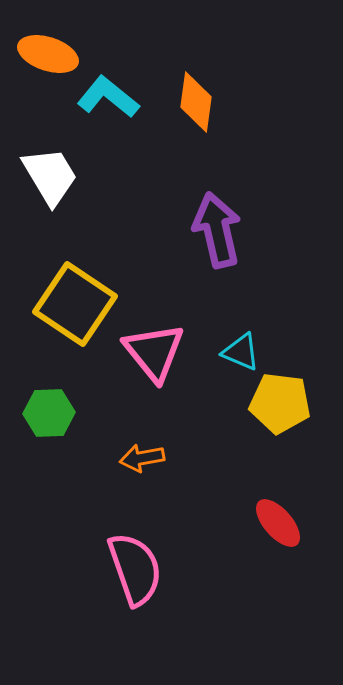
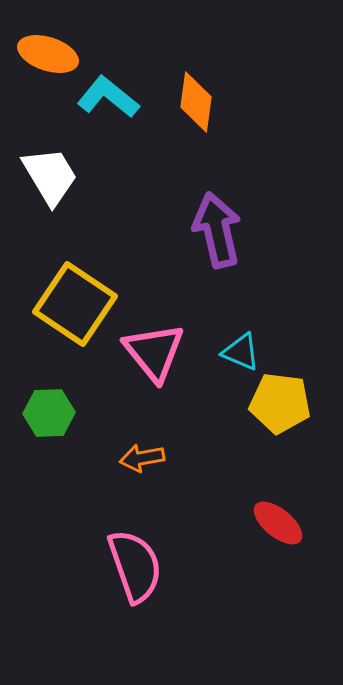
red ellipse: rotated 10 degrees counterclockwise
pink semicircle: moved 3 px up
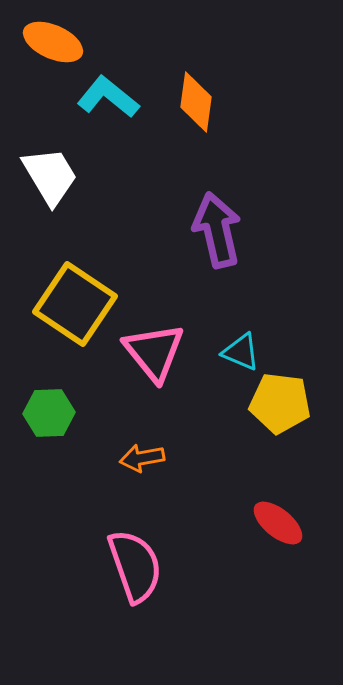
orange ellipse: moved 5 px right, 12 px up; rotated 6 degrees clockwise
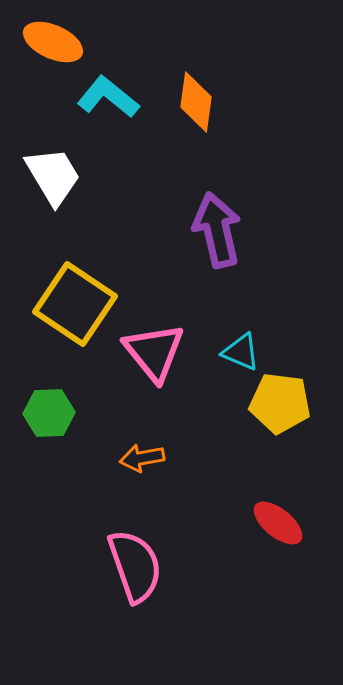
white trapezoid: moved 3 px right
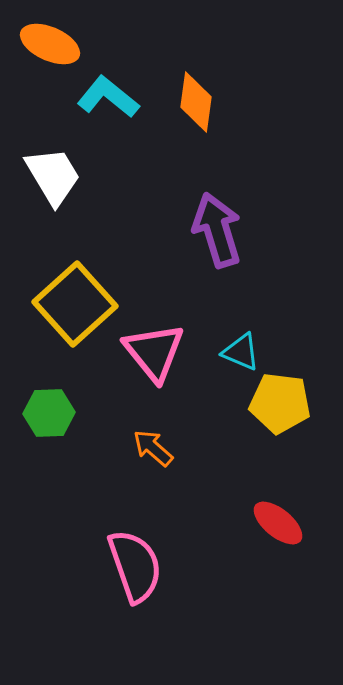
orange ellipse: moved 3 px left, 2 px down
purple arrow: rotated 4 degrees counterclockwise
yellow square: rotated 14 degrees clockwise
orange arrow: moved 11 px right, 10 px up; rotated 51 degrees clockwise
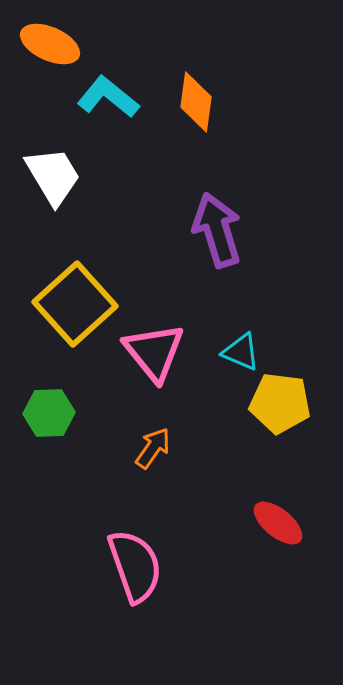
orange arrow: rotated 84 degrees clockwise
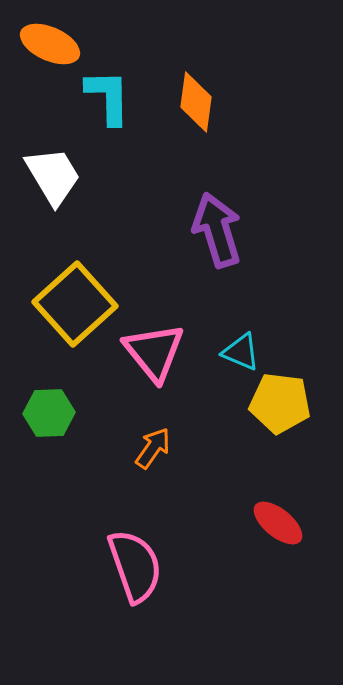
cyan L-shape: rotated 50 degrees clockwise
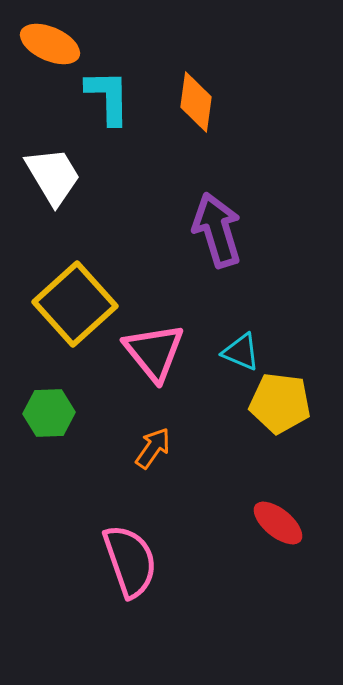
pink semicircle: moved 5 px left, 5 px up
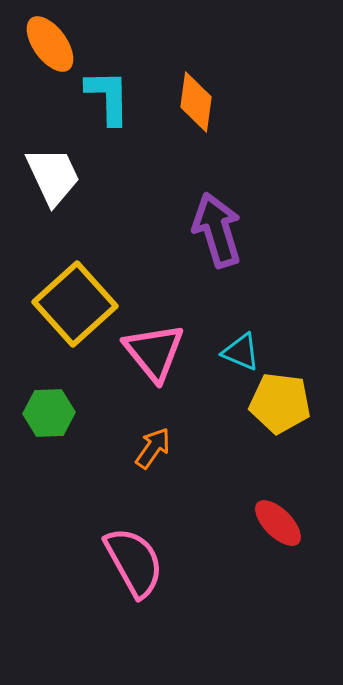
orange ellipse: rotated 30 degrees clockwise
white trapezoid: rotated 6 degrees clockwise
red ellipse: rotated 6 degrees clockwise
pink semicircle: moved 4 px right, 1 px down; rotated 10 degrees counterclockwise
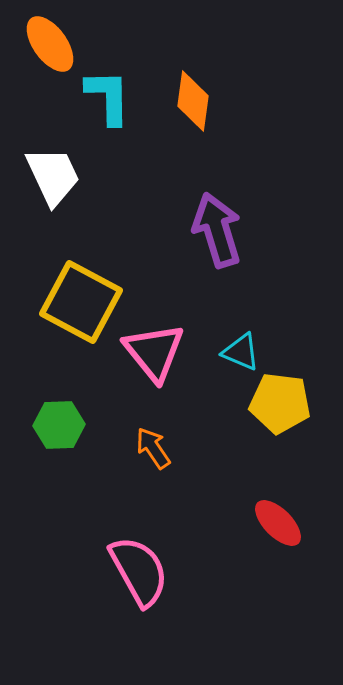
orange diamond: moved 3 px left, 1 px up
yellow square: moved 6 px right, 2 px up; rotated 20 degrees counterclockwise
green hexagon: moved 10 px right, 12 px down
orange arrow: rotated 69 degrees counterclockwise
pink semicircle: moved 5 px right, 9 px down
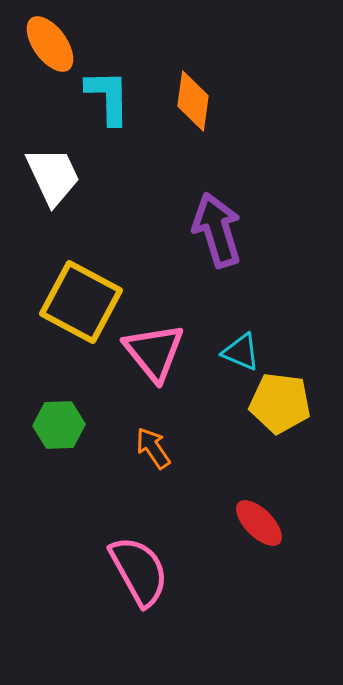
red ellipse: moved 19 px left
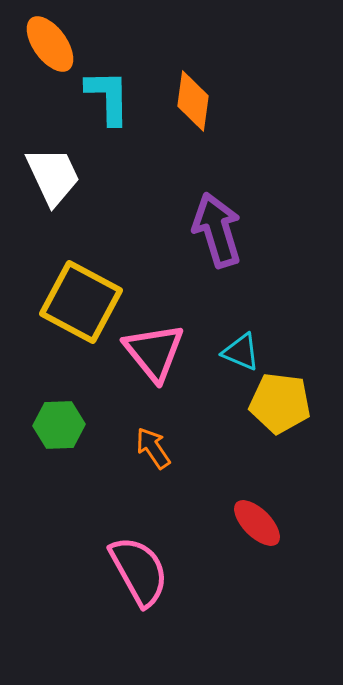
red ellipse: moved 2 px left
